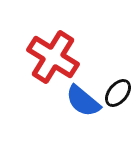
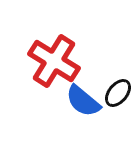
red cross: moved 1 px right, 4 px down
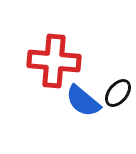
red cross: rotated 27 degrees counterclockwise
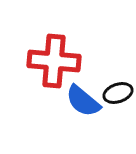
black ellipse: rotated 32 degrees clockwise
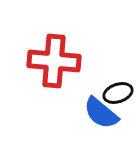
blue semicircle: moved 18 px right, 12 px down
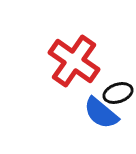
red cross: moved 20 px right; rotated 30 degrees clockwise
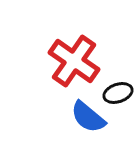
blue semicircle: moved 13 px left, 4 px down
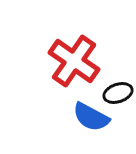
blue semicircle: moved 3 px right; rotated 12 degrees counterclockwise
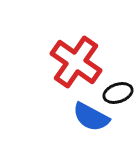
red cross: moved 2 px right, 1 px down
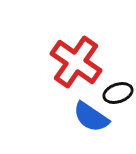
blue semicircle: rotated 6 degrees clockwise
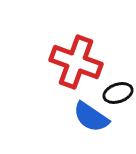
red cross: rotated 15 degrees counterclockwise
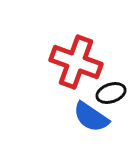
black ellipse: moved 7 px left
